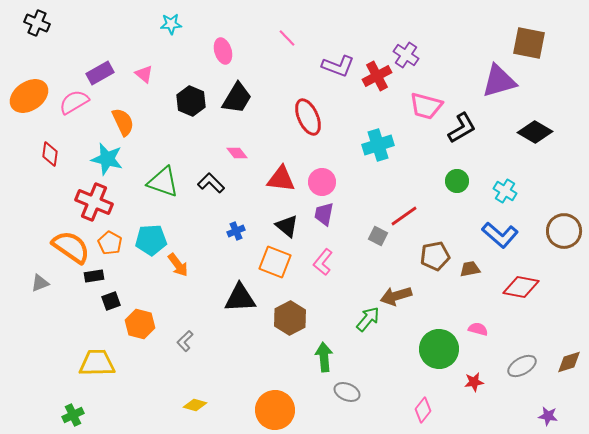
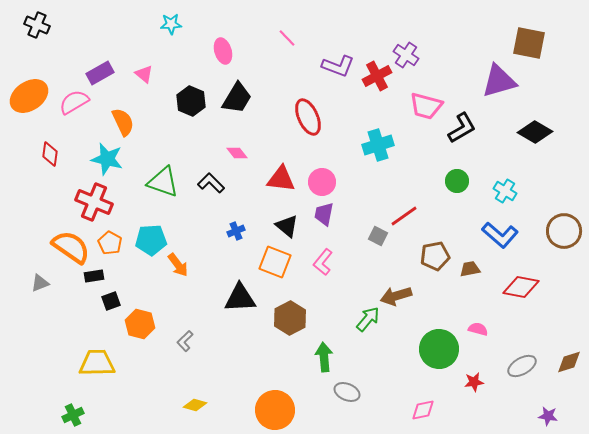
black cross at (37, 23): moved 2 px down
pink diamond at (423, 410): rotated 40 degrees clockwise
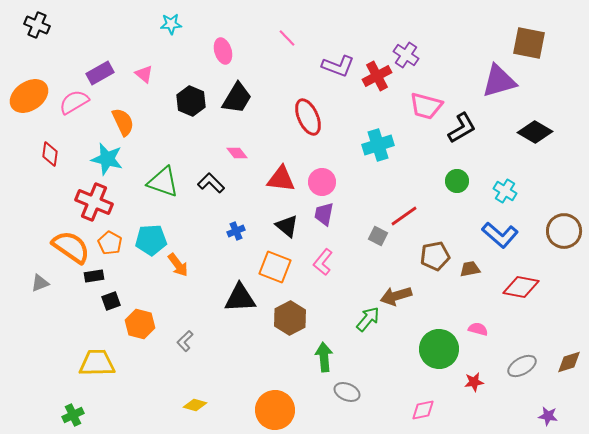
orange square at (275, 262): moved 5 px down
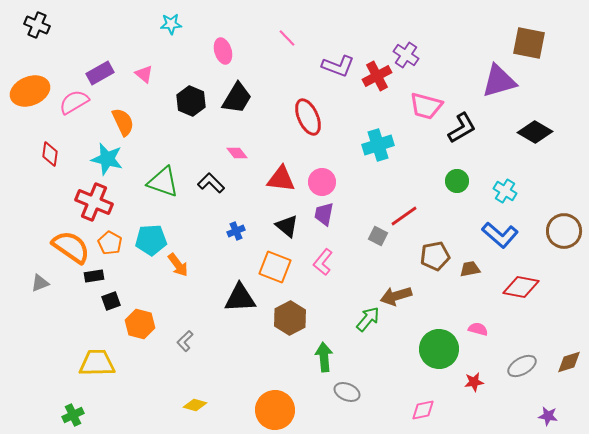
orange ellipse at (29, 96): moved 1 px right, 5 px up; rotated 12 degrees clockwise
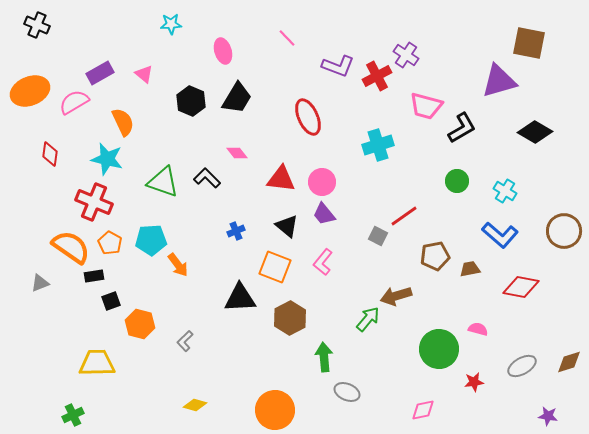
black L-shape at (211, 183): moved 4 px left, 5 px up
purple trapezoid at (324, 214): rotated 50 degrees counterclockwise
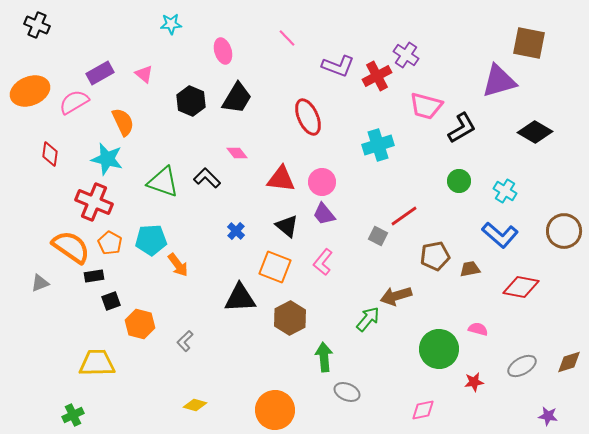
green circle at (457, 181): moved 2 px right
blue cross at (236, 231): rotated 24 degrees counterclockwise
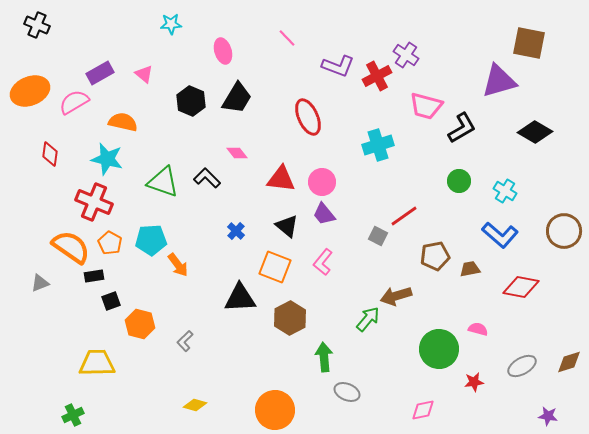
orange semicircle at (123, 122): rotated 52 degrees counterclockwise
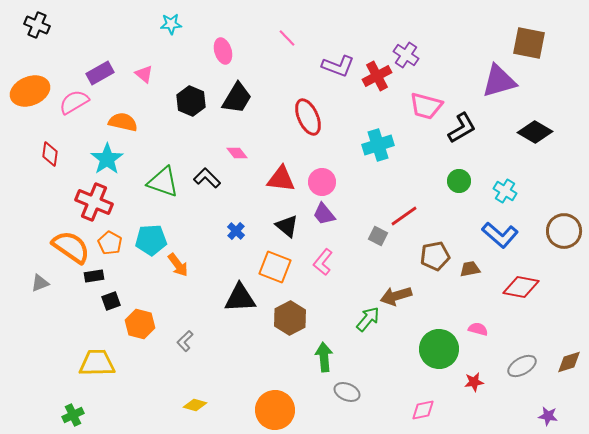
cyan star at (107, 159): rotated 24 degrees clockwise
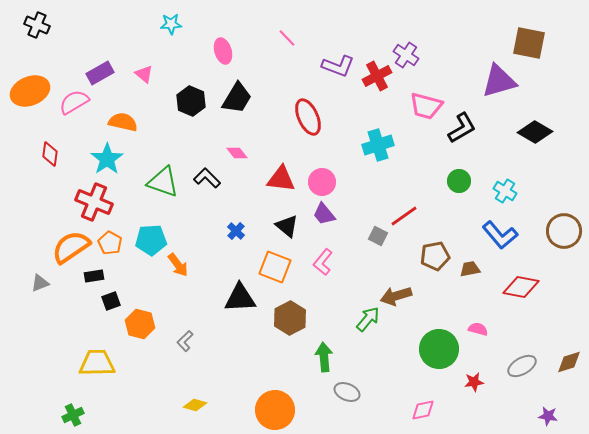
blue L-shape at (500, 235): rotated 9 degrees clockwise
orange semicircle at (71, 247): rotated 69 degrees counterclockwise
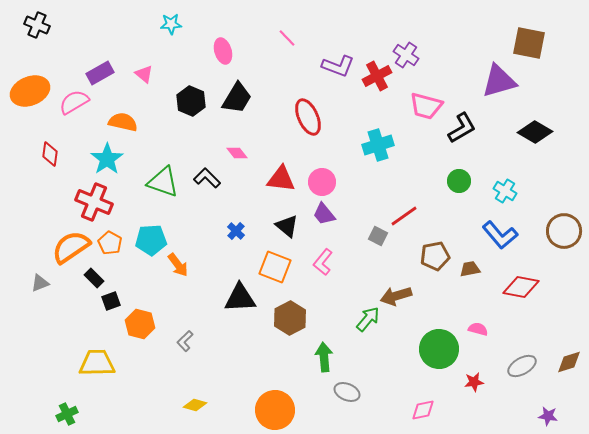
black rectangle at (94, 276): moved 2 px down; rotated 54 degrees clockwise
green cross at (73, 415): moved 6 px left, 1 px up
